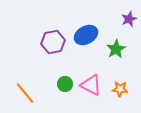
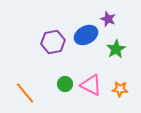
purple star: moved 21 px left; rotated 28 degrees counterclockwise
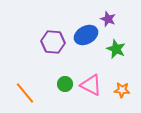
purple hexagon: rotated 15 degrees clockwise
green star: rotated 18 degrees counterclockwise
orange star: moved 2 px right, 1 px down
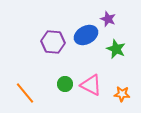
orange star: moved 4 px down
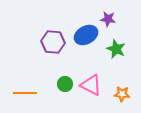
purple star: rotated 14 degrees counterclockwise
orange line: rotated 50 degrees counterclockwise
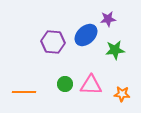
purple star: rotated 14 degrees counterclockwise
blue ellipse: rotated 15 degrees counterclockwise
green star: moved 1 px left, 1 px down; rotated 30 degrees counterclockwise
pink triangle: rotated 25 degrees counterclockwise
orange line: moved 1 px left, 1 px up
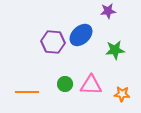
purple star: moved 8 px up
blue ellipse: moved 5 px left
orange line: moved 3 px right
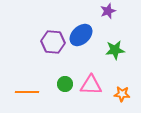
purple star: rotated 14 degrees counterclockwise
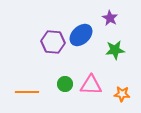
purple star: moved 2 px right, 7 px down; rotated 21 degrees counterclockwise
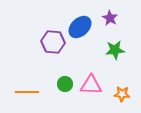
blue ellipse: moved 1 px left, 8 px up
